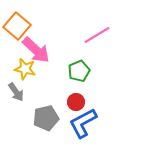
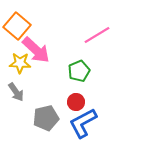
yellow star: moved 5 px left, 6 px up; rotated 10 degrees counterclockwise
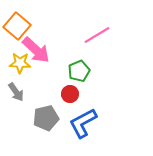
red circle: moved 6 px left, 8 px up
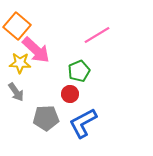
gray pentagon: rotated 10 degrees clockwise
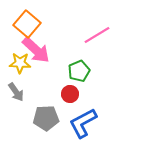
orange square: moved 10 px right, 2 px up
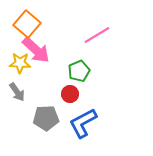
gray arrow: moved 1 px right
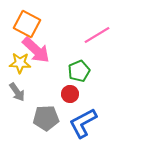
orange square: rotated 12 degrees counterclockwise
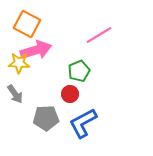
pink line: moved 2 px right
pink arrow: rotated 60 degrees counterclockwise
yellow star: moved 1 px left
gray arrow: moved 2 px left, 2 px down
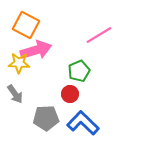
orange square: moved 1 px left, 1 px down
blue L-shape: rotated 72 degrees clockwise
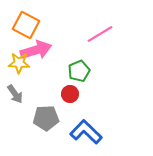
pink line: moved 1 px right, 1 px up
blue L-shape: moved 3 px right, 9 px down
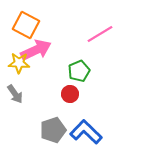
pink arrow: rotated 8 degrees counterclockwise
gray pentagon: moved 7 px right, 12 px down; rotated 15 degrees counterclockwise
